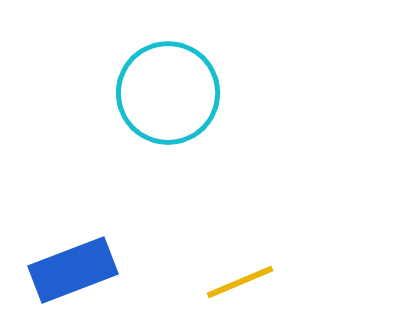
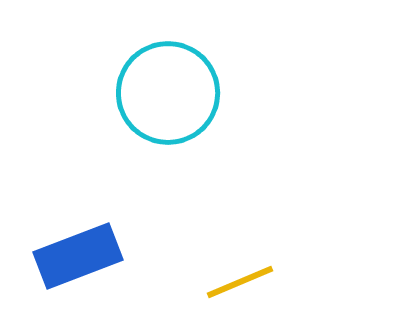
blue rectangle: moved 5 px right, 14 px up
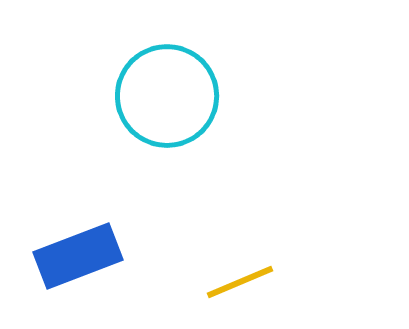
cyan circle: moved 1 px left, 3 px down
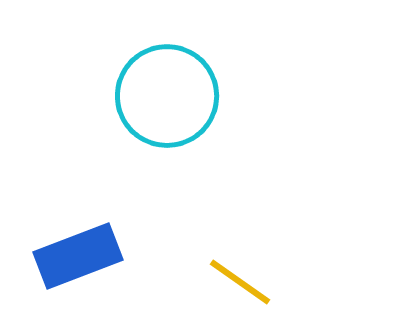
yellow line: rotated 58 degrees clockwise
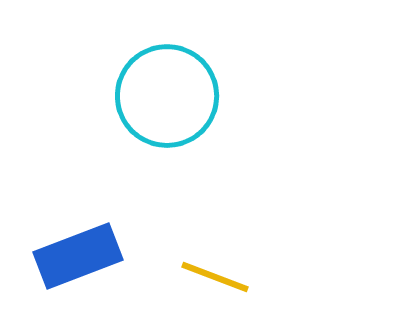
yellow line: moved 25 px left, 5 px up; rotated 14 degrees counterclockwise
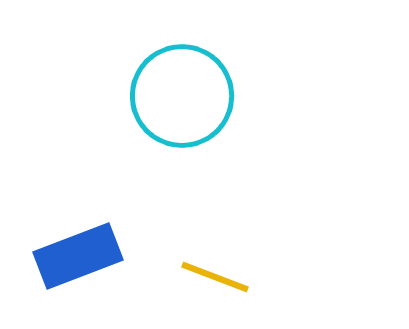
cyan circle: moved 15 px right
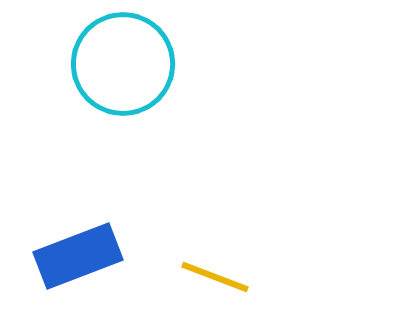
cyan circle: moved 59 px left, 32 px up
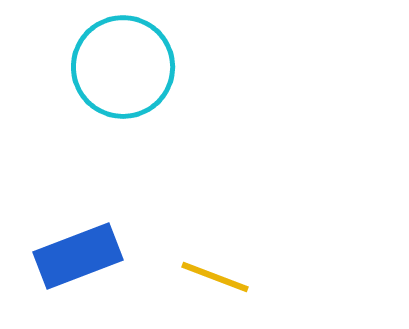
cyan circle: moved 3 px down
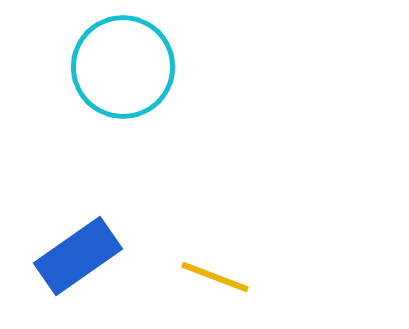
blue rectangle: rotated 14 degrees counterclockwise
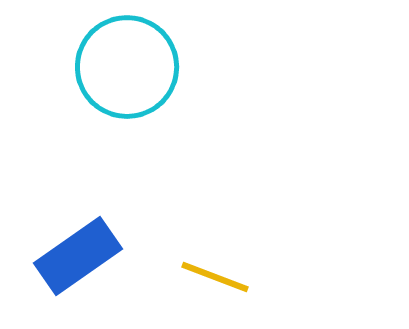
cyan circle: moved 4 px right
